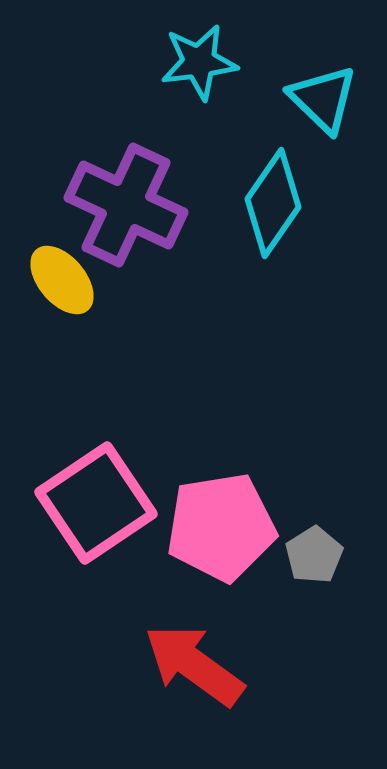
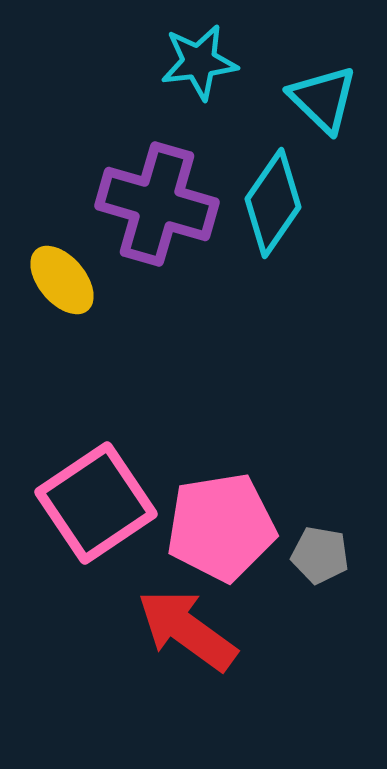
purple cross: moved 31 px right, 1 px up; rotated 9 degrees counterclockwise
gray pentagon: moved 6 px right; rotated 30 degrees counterclockwise
red arrow: moved 7 px left, 35 px up
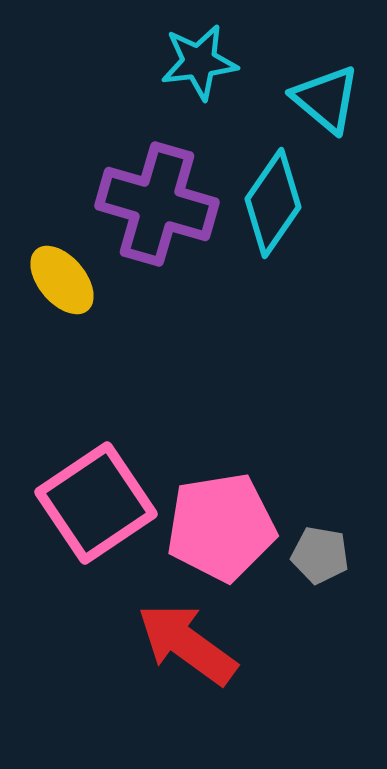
cyan triangle: moved 3 px right; rotated 4 degrees counterclockwise
red arrow: moved 14 px down
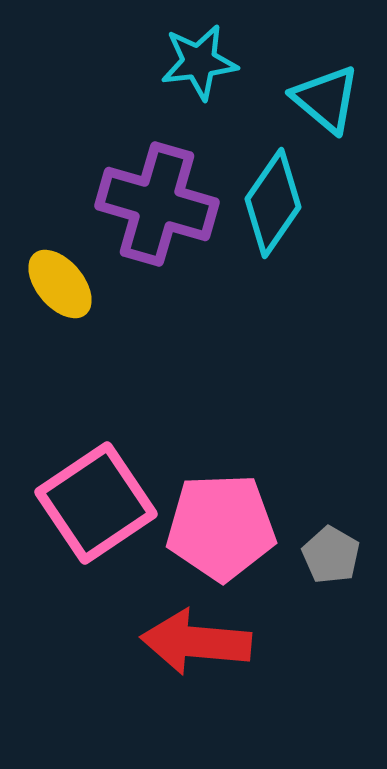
yellow ellipse: moved 2 px left, 4 px down
pink pentagon: rotated 7 degrees clockwise
gray pentagon: moved 11 px right; rotated 20 degrees clockwise
red arrow: moved 9 px right, 2 px up; rotated 31 degrees counterclockwise
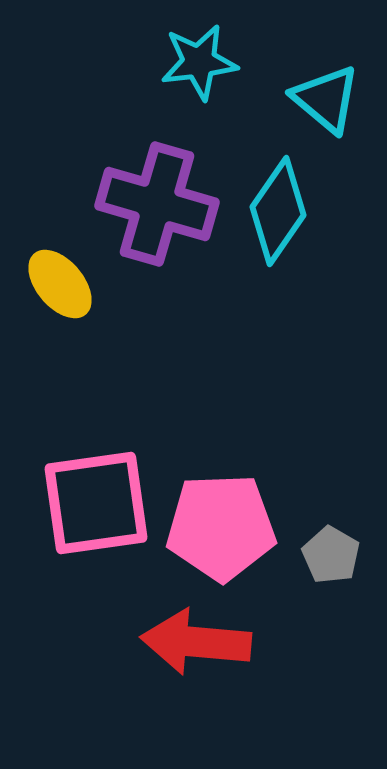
cyan diamond: moved 5 px right, 8 px down
pink square: rotated 26 degrees clockwise
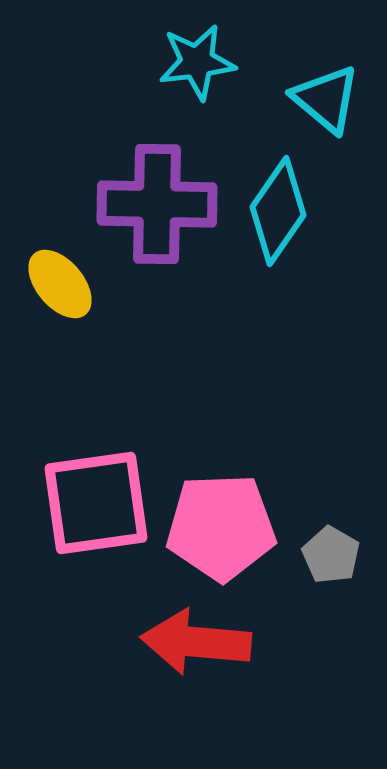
cyan star: moved 2 px left
purple cross: rotated 15 degrees counterclockwise
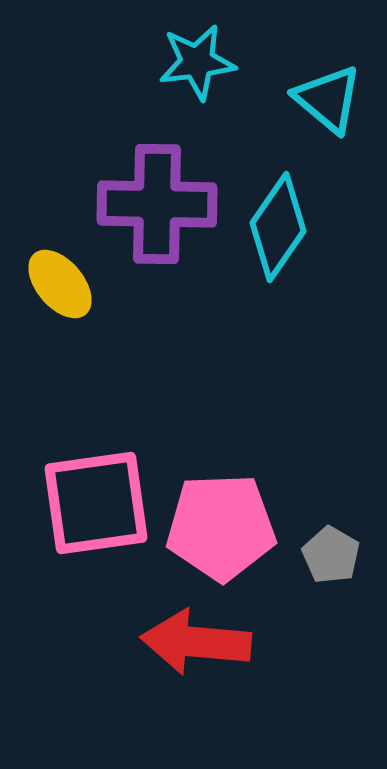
cyan triangle: moved 2 px right
cyan diamond: moved 16 px down
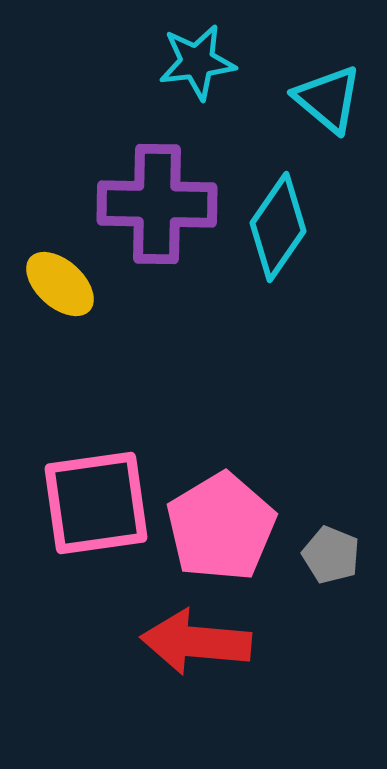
yellow ellipse: rotated 8 degrees counterclockwise
pink pentagon: rotated 29 degrees counterclockwise
gray pentagon: rotated 8 degrees counterclockwise
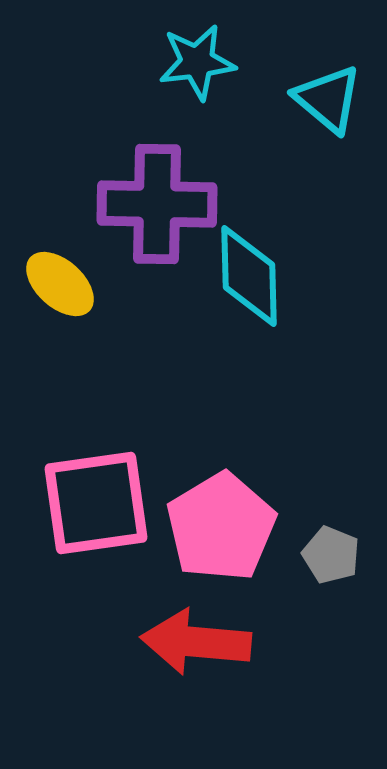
cyan diamond: moved 29 px left, 49 px down; rotated 36 degrees counterclockwise
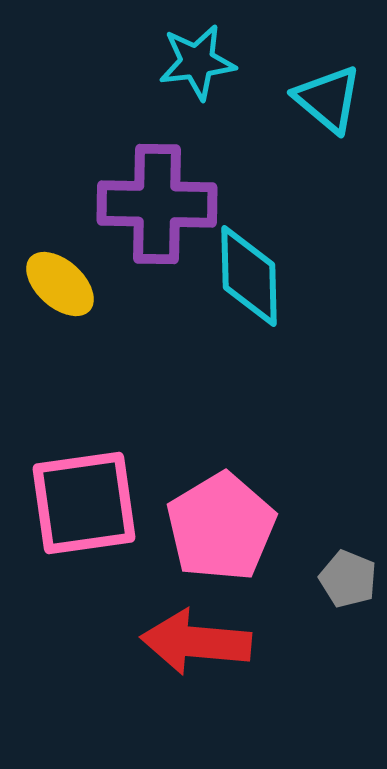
pink square: moved 12 px left
gray pentagon: moved 17 px right, 24 px down
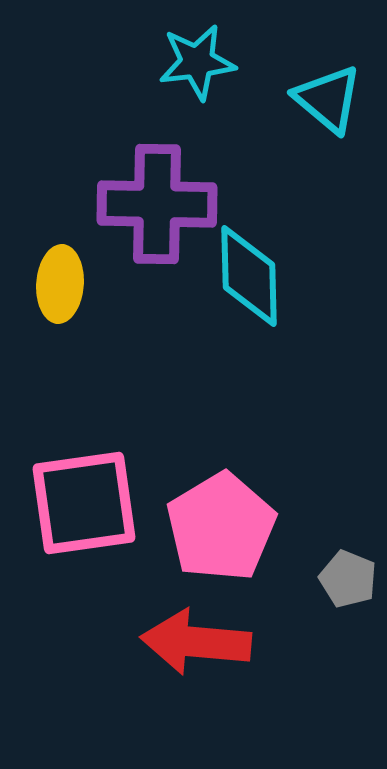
yellow ellipse: rotated 52 degrees clockwise
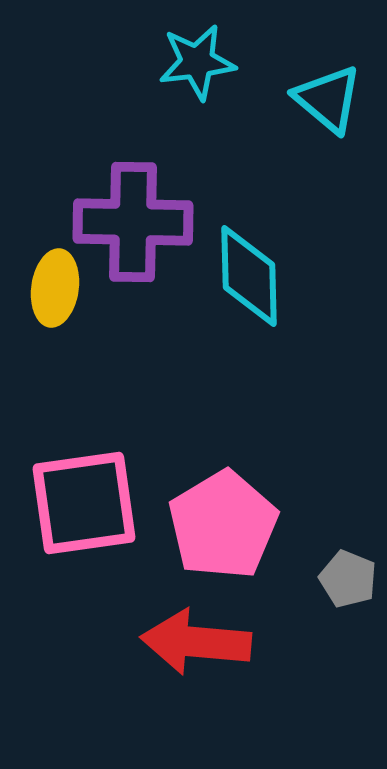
purple cross: moved 24 px left, 18 px down
yellow ellipse: moved 5 px left, 4 px down; rotated 4 degrees clockwise
pink pentagon: moved 2 px right, 2 px up
